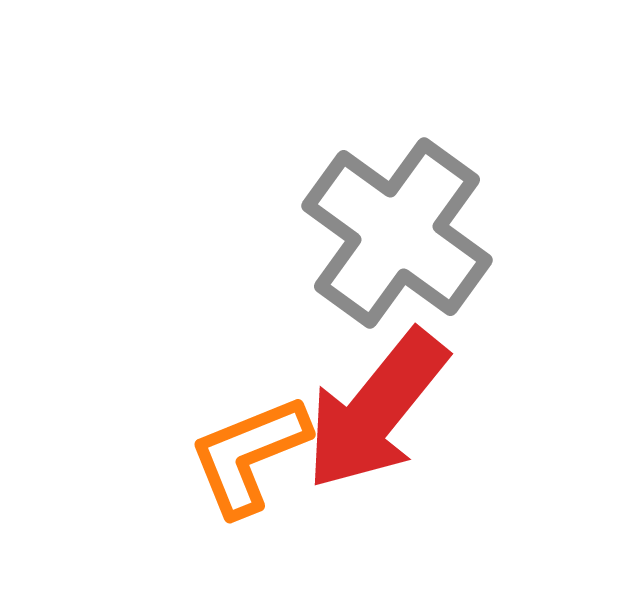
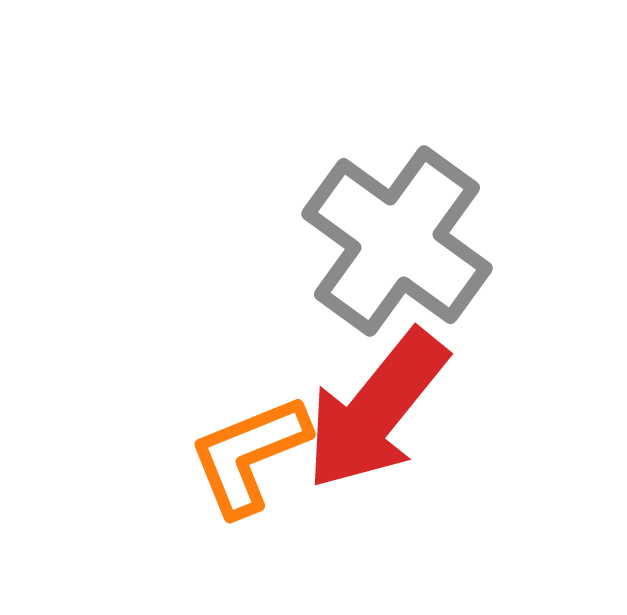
gray cross: moved 8 px down
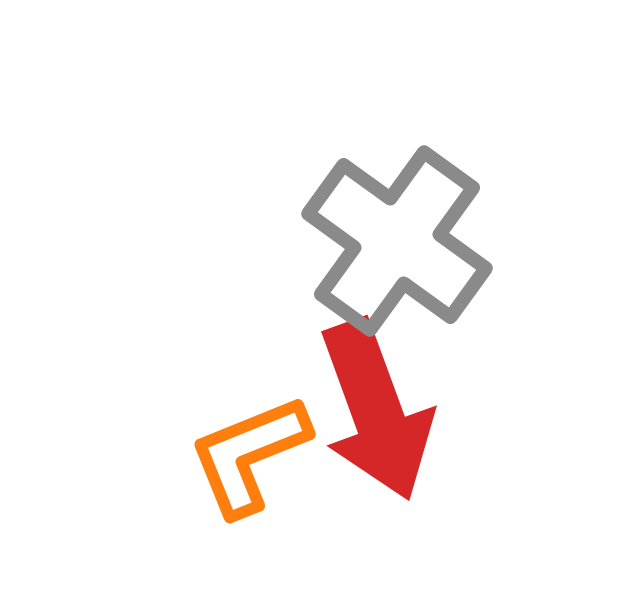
red arrow: rotated 59 degrees counterclockwise
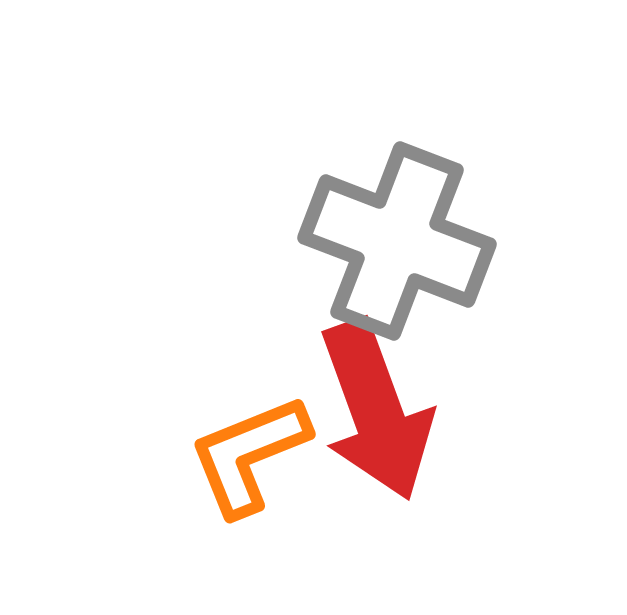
gray cross: rotated 15 degrees counterclockwise
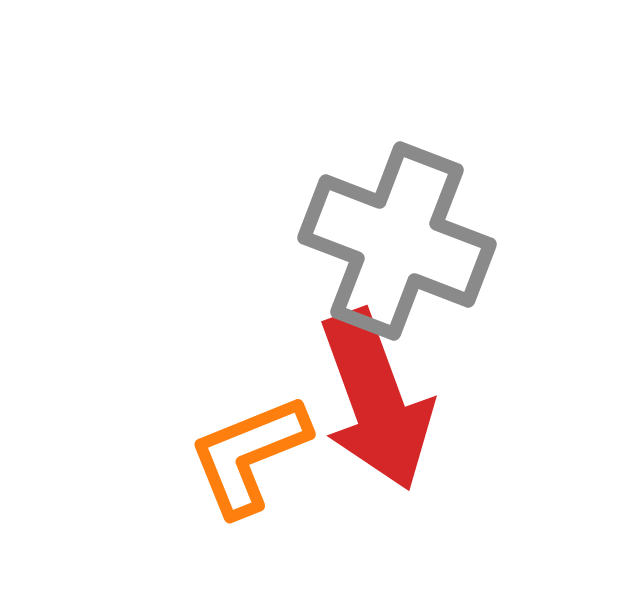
red arrow: moved 10 px up
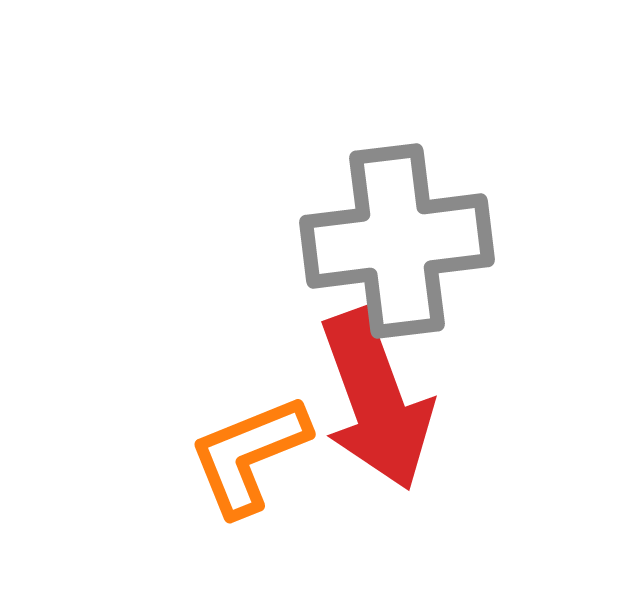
gray cross: rotated 28 degrees counterclockwise
